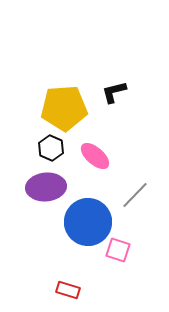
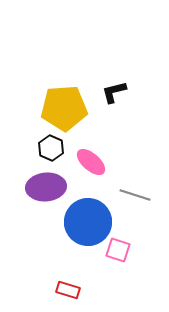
pink ellipse: moved 4 px left, 6 px down
gray line: rotated 64 degrees clockwise
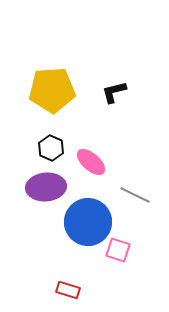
yellow pentagon: moved 12 px left, 18 px up
gray line: rotated 8 degrees clockwise
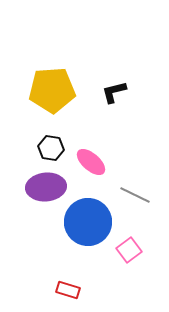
black hexagon: rotated 15 degrees counterclockwise
pink square: moved 11 px right; rotated 35 degrees clockwise
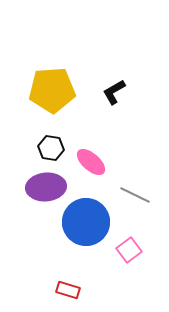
black L-shape: rotated 16 degrees counterclockwise
blue circle: moved 2 px left
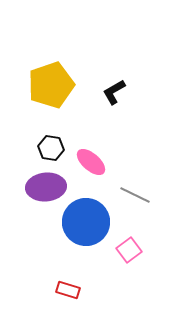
yellow pentagon: moved 1 px left, 5 px up; rotated 15 degrees counterclockwise
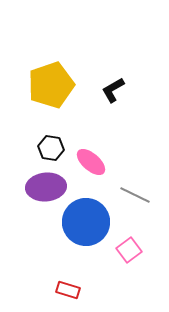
black L-shape: moved 1 px left, 2 px up
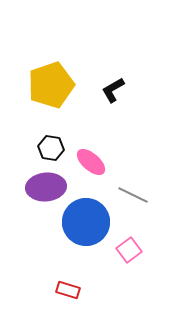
gray line: moved 2 px left
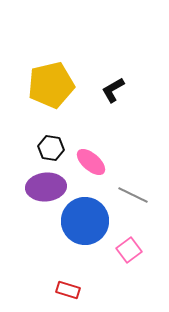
yellow pentagon: rotated 6 degrees clockwise
blue circle: moved 1 px left, 1 px up
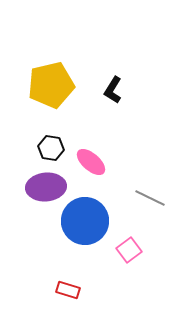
black L-shape: rotated 28 degrees counterclockwise
gray line: moved 17 px right, 3 px down
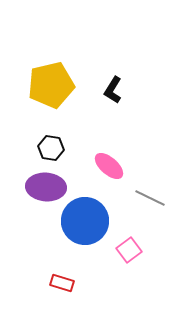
pink ellipse: moved 18 px right, 4 px down
purple ellipse: rotated 9 degrees clockwise
red rectangle: moved 6 px left, 7 px up
